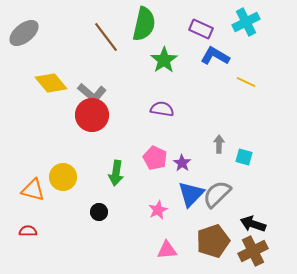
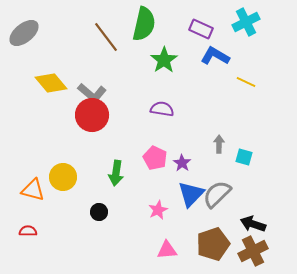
brown pentagon: moved 3 px down
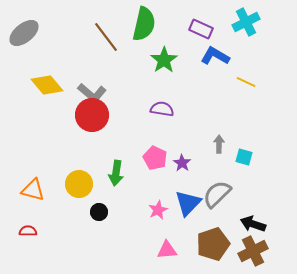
yellow diamond: moved 4 px left, 2 px down
yellow circle: moved 16 px right, 7 px down
blue triangle: moved 3 px left, 9 px down
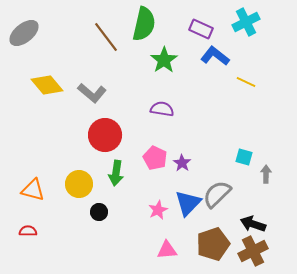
blue L-shape: rotated 8 degrees clockwise
red circle: moved 13 px right, 20 px down
gray arrow: moved 47 px right, 30 px down
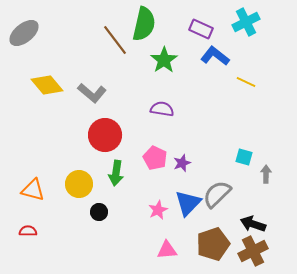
brown line: moved 9 px right, 3 px down
purple star: rotated 18 degrees clockwise
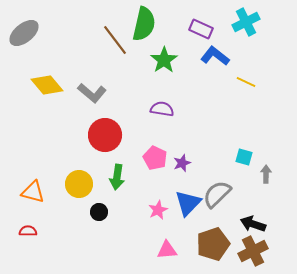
green arrow: moved 1 px right, 4 px down
orange triangle: moved 2 px down
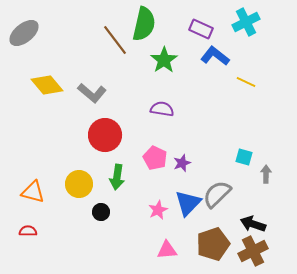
black circle: moved 2 px right
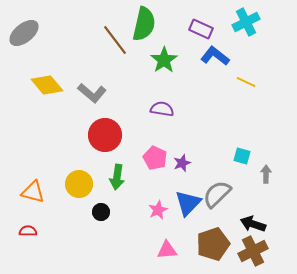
cyan square: moved 2 px left, 1 px up
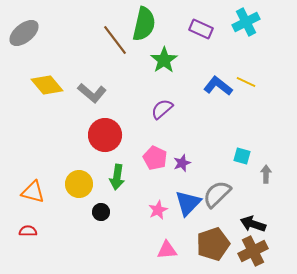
blue L-shape: moved 3 px right, 30 px down
purple semicircle: rotated 50 degrees counterclockwise
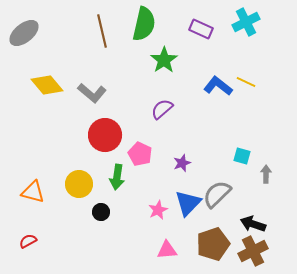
brown line: moved 13 px left, 9 px up; rotated 24 degrees clockwise
pink pentagon: moved 15 px left, 4 px up
red semicircle: moved 10 px down; rotated 30 degrees counterclockwise
